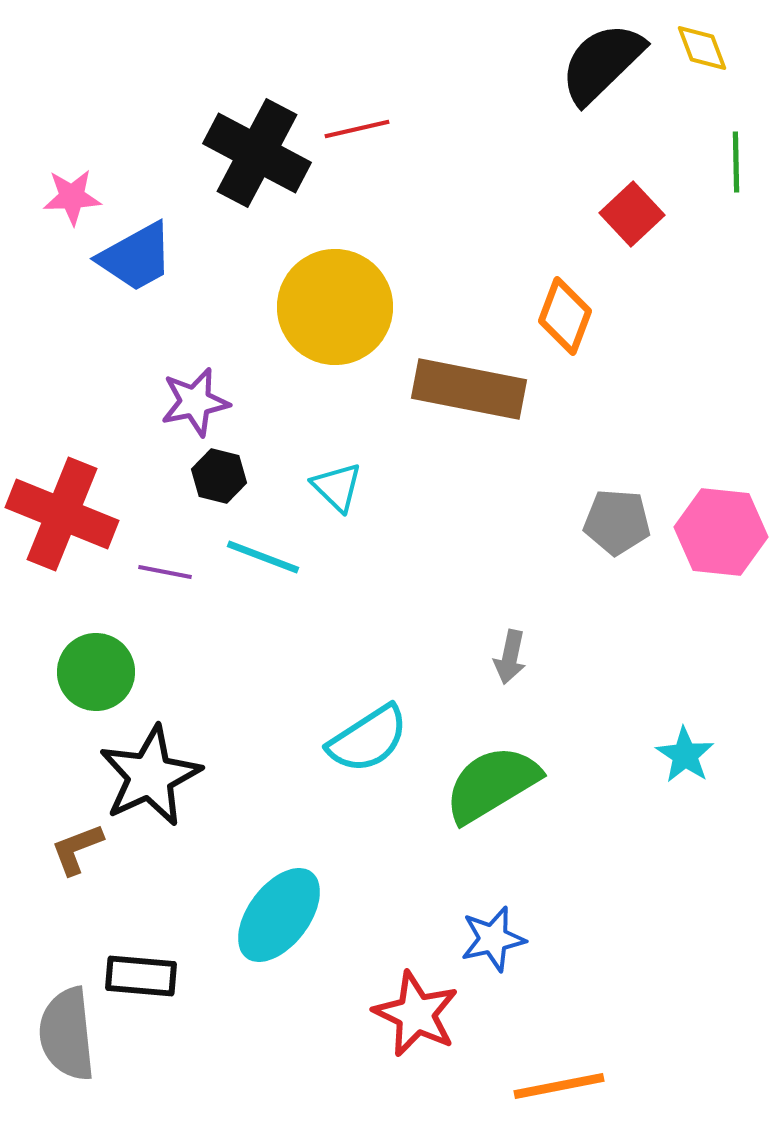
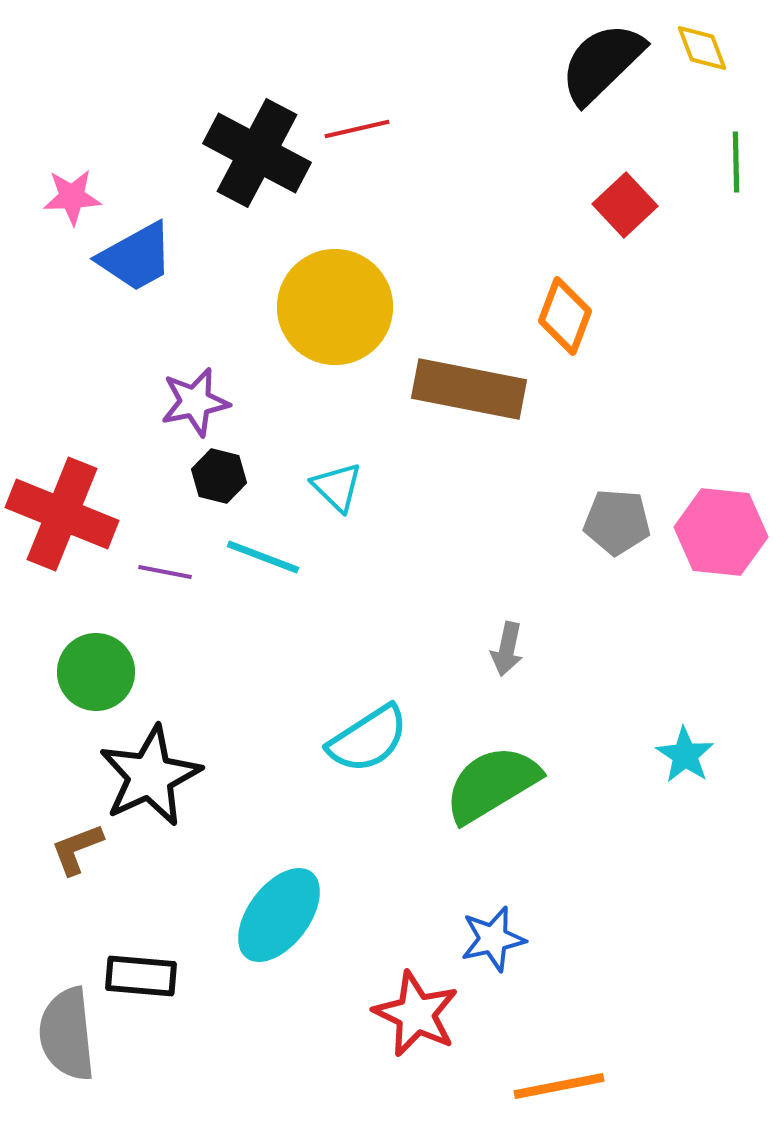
red square: moved 7 px left, 9 px up
gray arrow: moved 3 px left, 8 px up
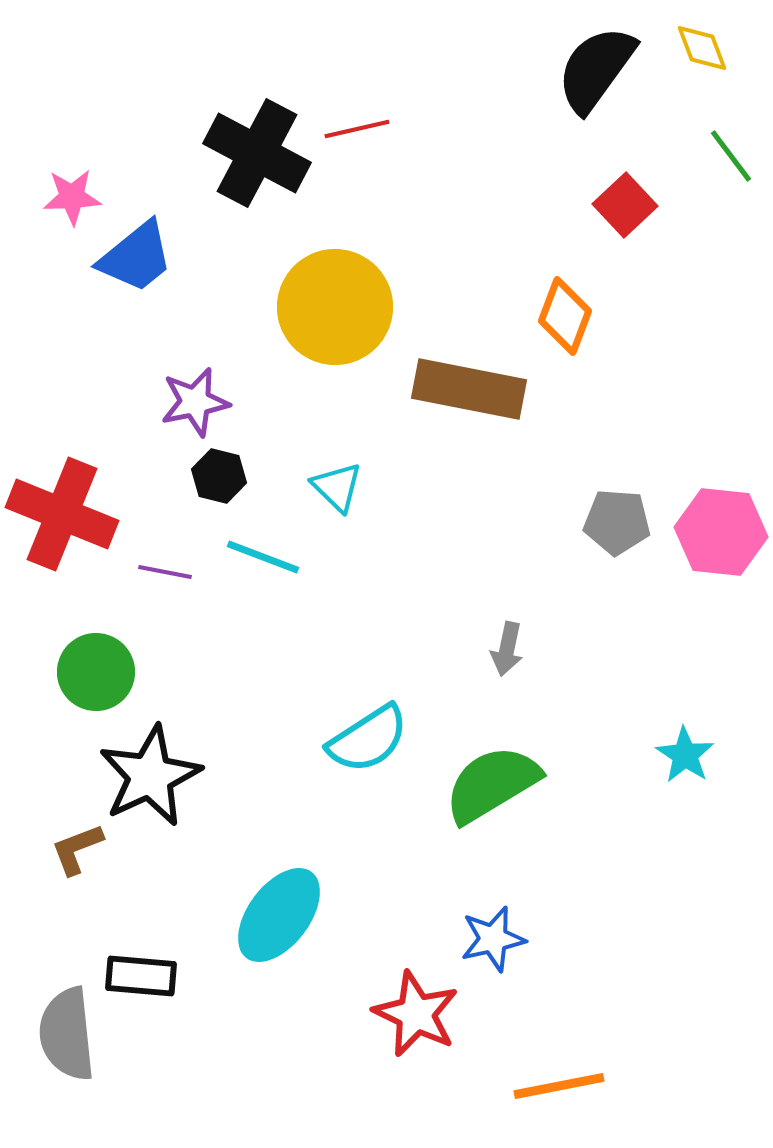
black semicircle: moved 6 px left, 6 px down; rotated 10 degrees counterclockwise
green line: moved 5 px left, 6 px up; rotated 36 degrees counterclockwise
blue trapezoid: rotated 10 degrees counterclockwise
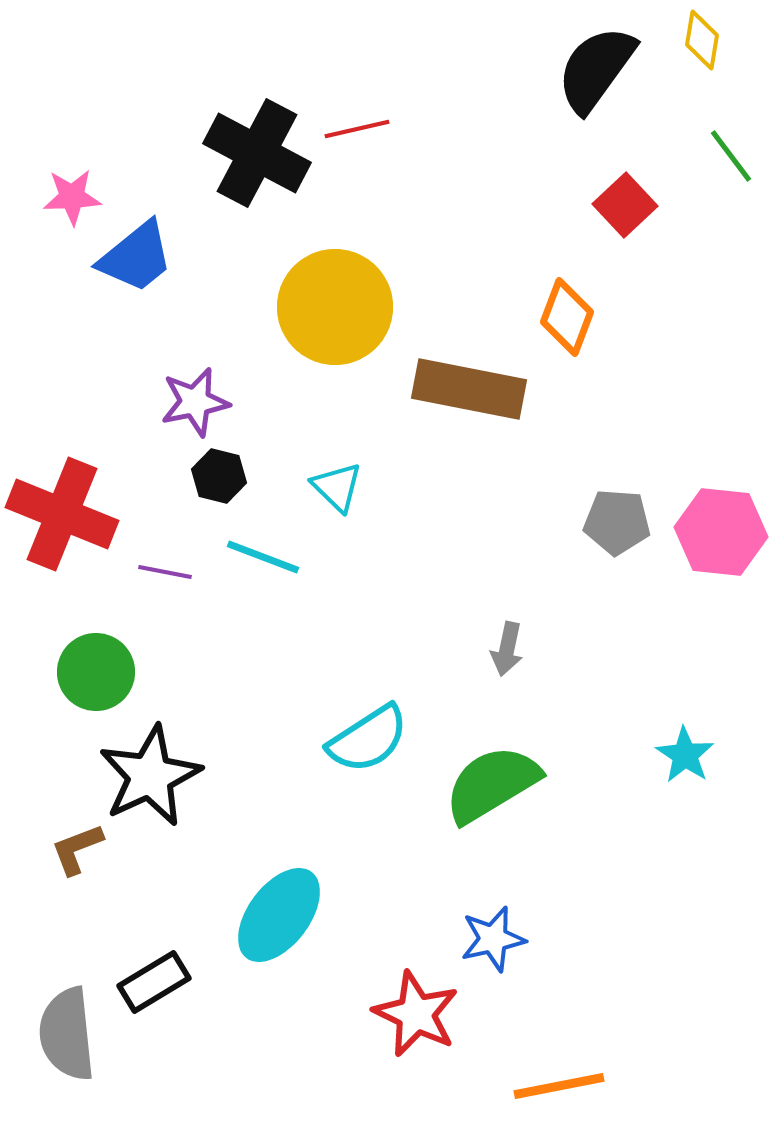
yellow diamond: moved 8 px up; rotated 30 degrees clockwise
orange diamond: moved 2 px right, 1 px down
black rectangle: moved 13 px right, 6 px down; rotated 36 degrees counterclockwise
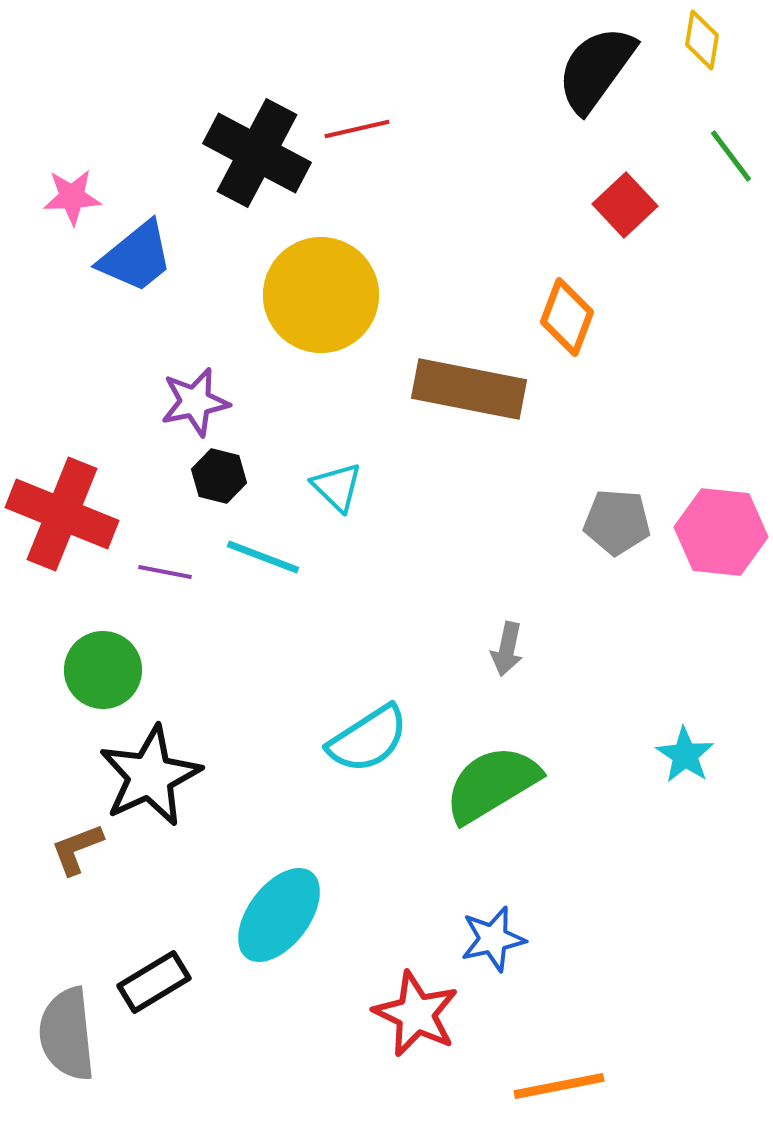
yellow circle: moved 14 px left, 12 px up
green circle: moved 7 px right, 2 px up
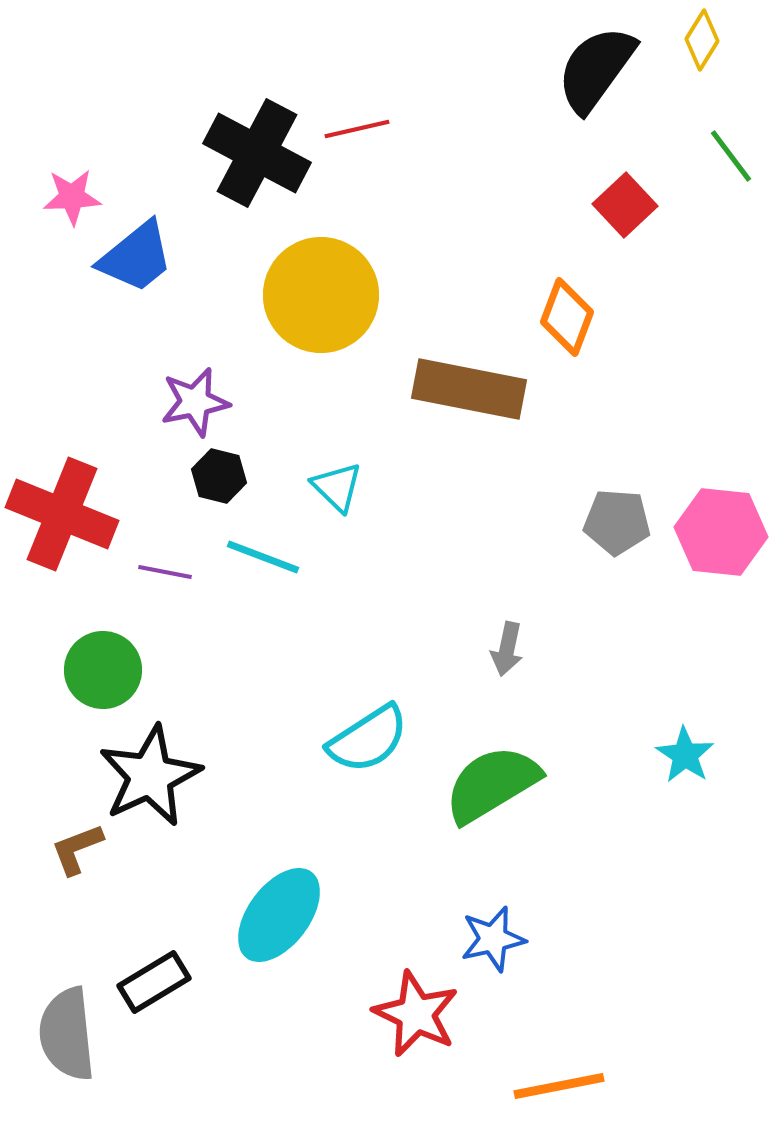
yellow diamond: rotated 22 degrees clockwise
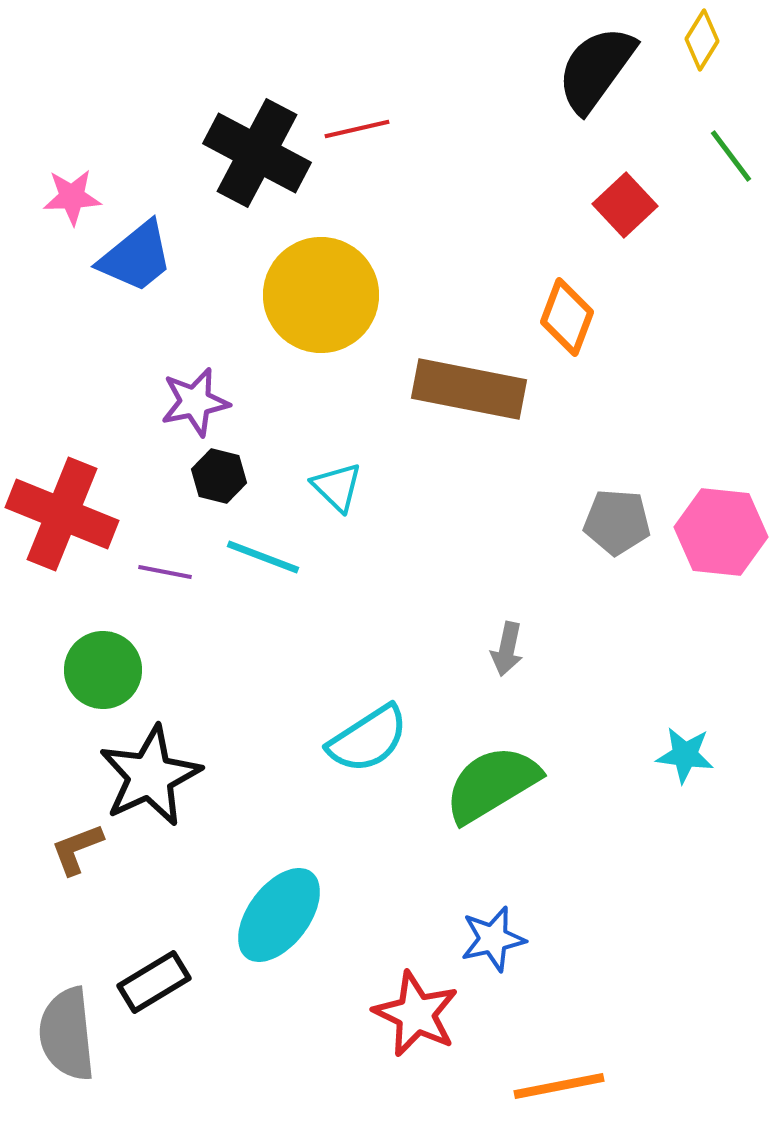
cyan star: rotated 26 degrees counterclockwise
